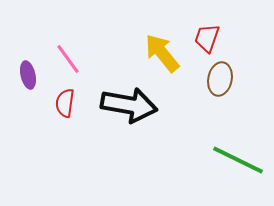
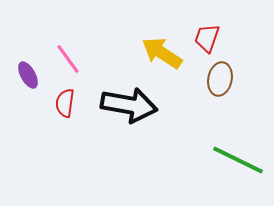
yellow arrow: rotated 18 degrees counterclockwise
purple ellipse: rotated 16 degrees counterclockwise
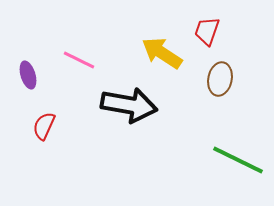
red trapezoid: moved 7 px up
pink line: moved 11 px right, 1 px down; rotated 28 degrees counterclockwise
purple ellipse: rotated 12 degrees clockwise
red semicircle: moved 21 px left, 23 px down; rotated 16 degrees clockwise
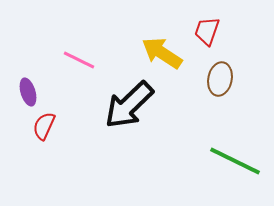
purple ellipse: moved 17 px down
black arrow: rotated 126 degrees clockwise
green line: moved 3 px left, 1 px down
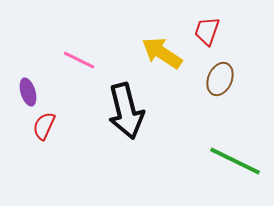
brown ellipse: rotated 12 degrees clockwise
black arrow: moved 3 px left, 6 px down; rotated 60 degrees counterclockwise
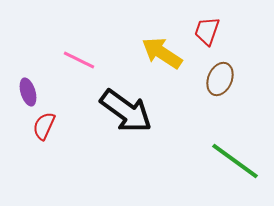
black arrow: rotated 40 degrees counterclockwise
green line: rotated 10 degrees clockwise
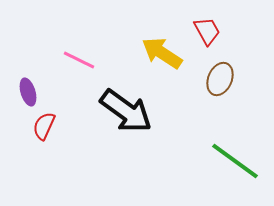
red trapezoid: rotated 132 degrees clockwise
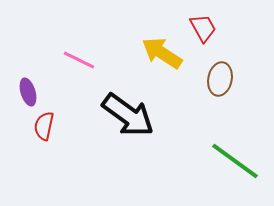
red trapezoid: moved 4 px left, 3 px up
brown ellipse: rotated 12 degrees counterclockwise
black arrow: moved 2 px right, 4 px down
red semicircle: rotated 12 degrees counterclockwise
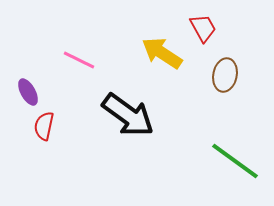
brown ellipse: moved 5 px right, 4 px up
purple ellipse: rotated 12 degrees counterclockwise
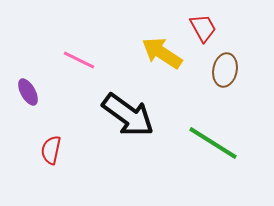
brown ellipse: moved 5 px up
red semicircle: moved 7 px right, 24 px down
green line: moved 22 px left, 18 px up; rotated 4 degrees counterclockwise
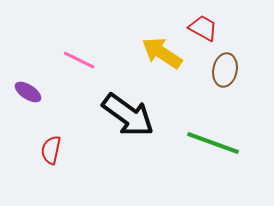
red trapezoid: rotated 32 degrees counterclockwise
purple ellipse: rotated 28 degrees counterclockwise
green line: rotated 12 degrees counterclockwise
